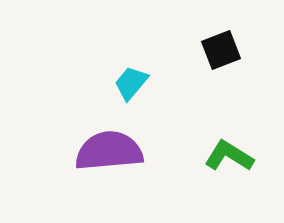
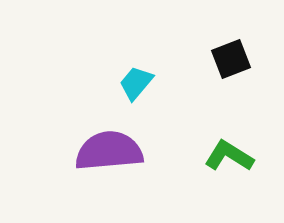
black square: moved 10 px right, 9 px down
cyan trapezoid: moved 5 px right
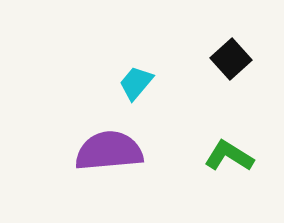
black square: rotated 21 degrees counterclockwise
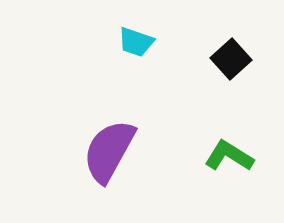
cyan trapezoid: moved 41 px up; rotated 111 degrees counterclockwise
purple semicircle: rotated 56 degrees counterclockwise
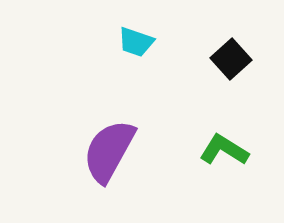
green L-shape: moved 5 px left, 6 px up
